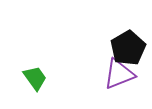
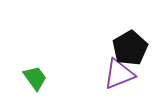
black pentagon: moved 2 px right
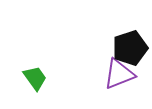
black pentagon: rotated 12 degrees clockwise
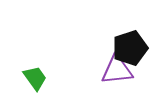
purple triangle: moved 2 px left, 4 px up; rotated 16 degrees clockwise
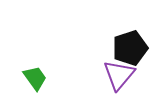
purple triangle: moved 2 px right, 5 px down; rotated 44 degrees counterclockwise
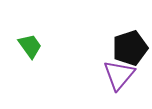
green trapezoid: moved 5 px left, 32 px up
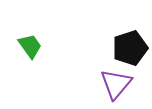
purple triangle: moved 3 px left, 9 px down
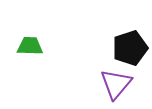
green trapezoid: rotated 52 degrees counterclockwise
